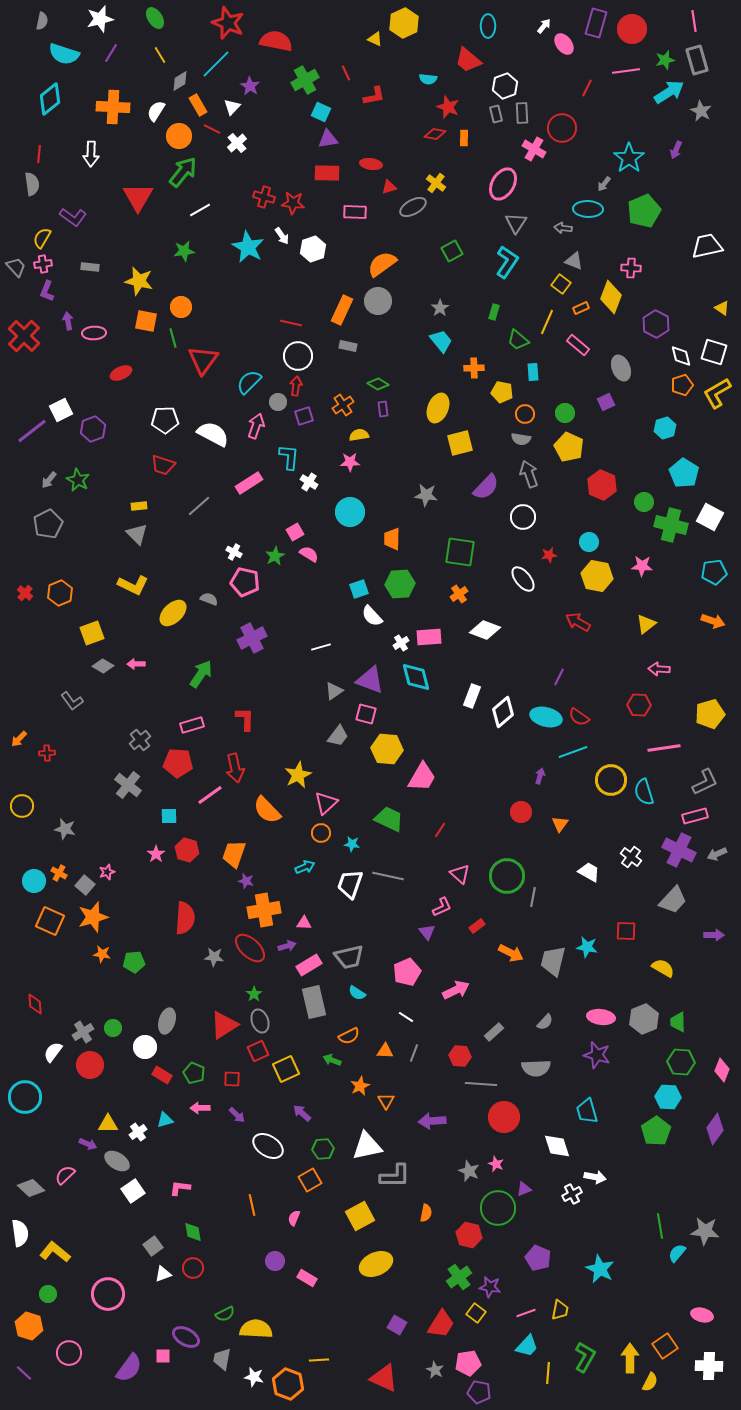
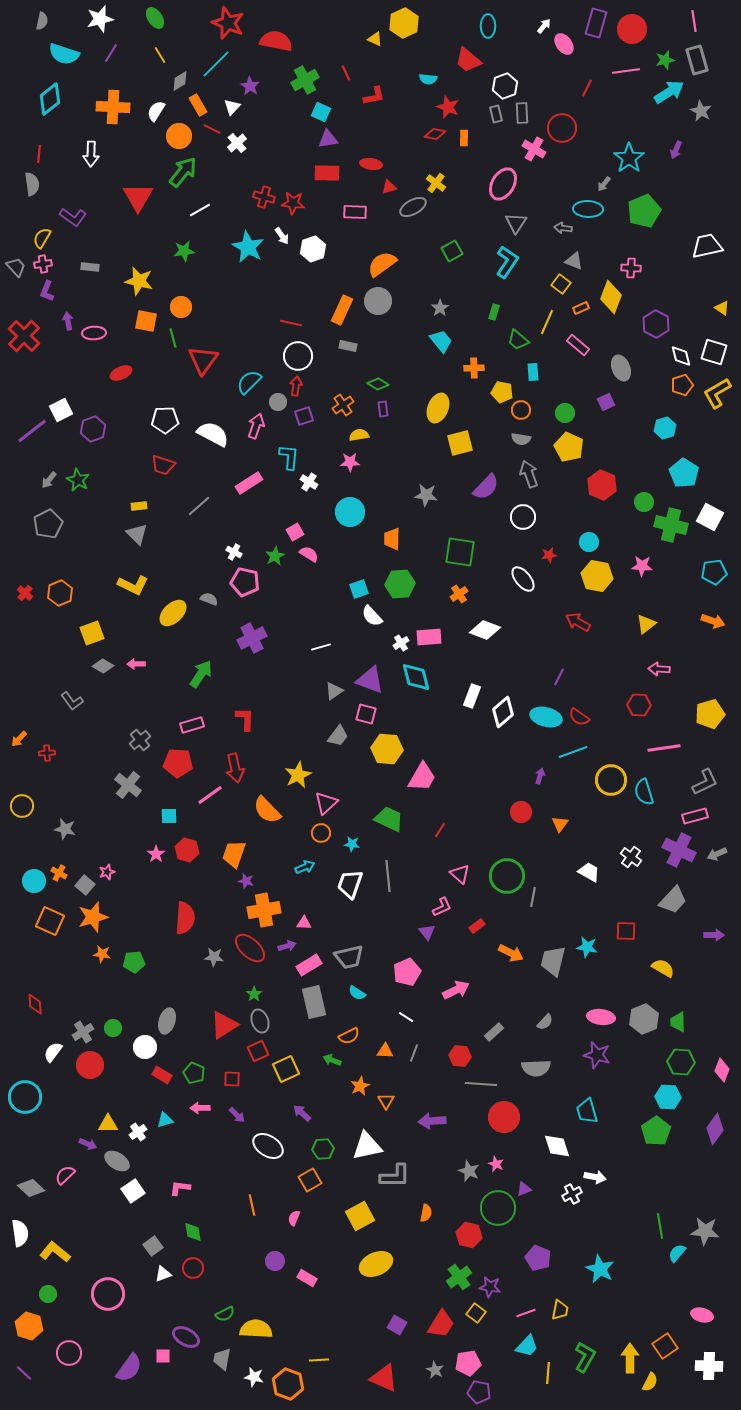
orange circle at (525, 414): moved 4 px left, 4 px up
gray line at (388, 876): rotated 72 degrees clockwise
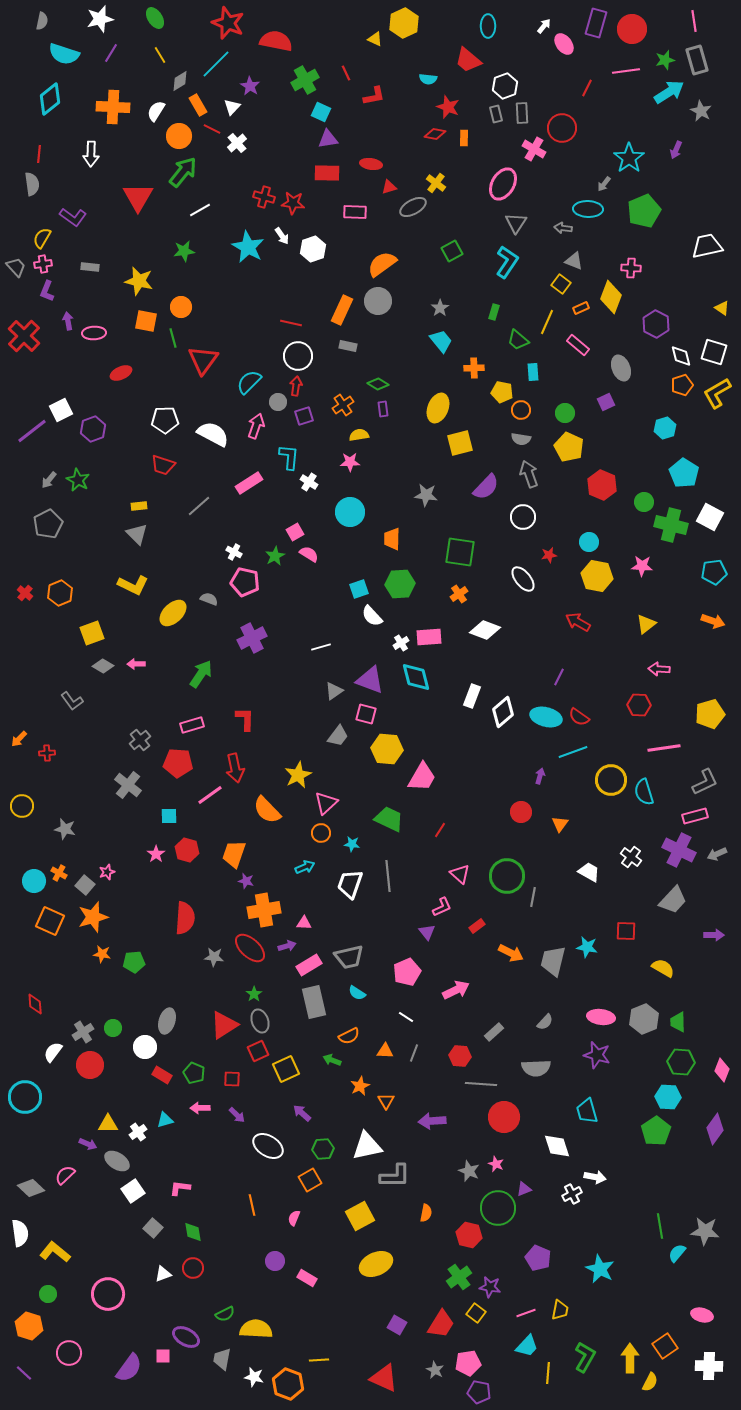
gray square at (153, 1246): moved 18 px up; rotated 12 degrees counterclockwise
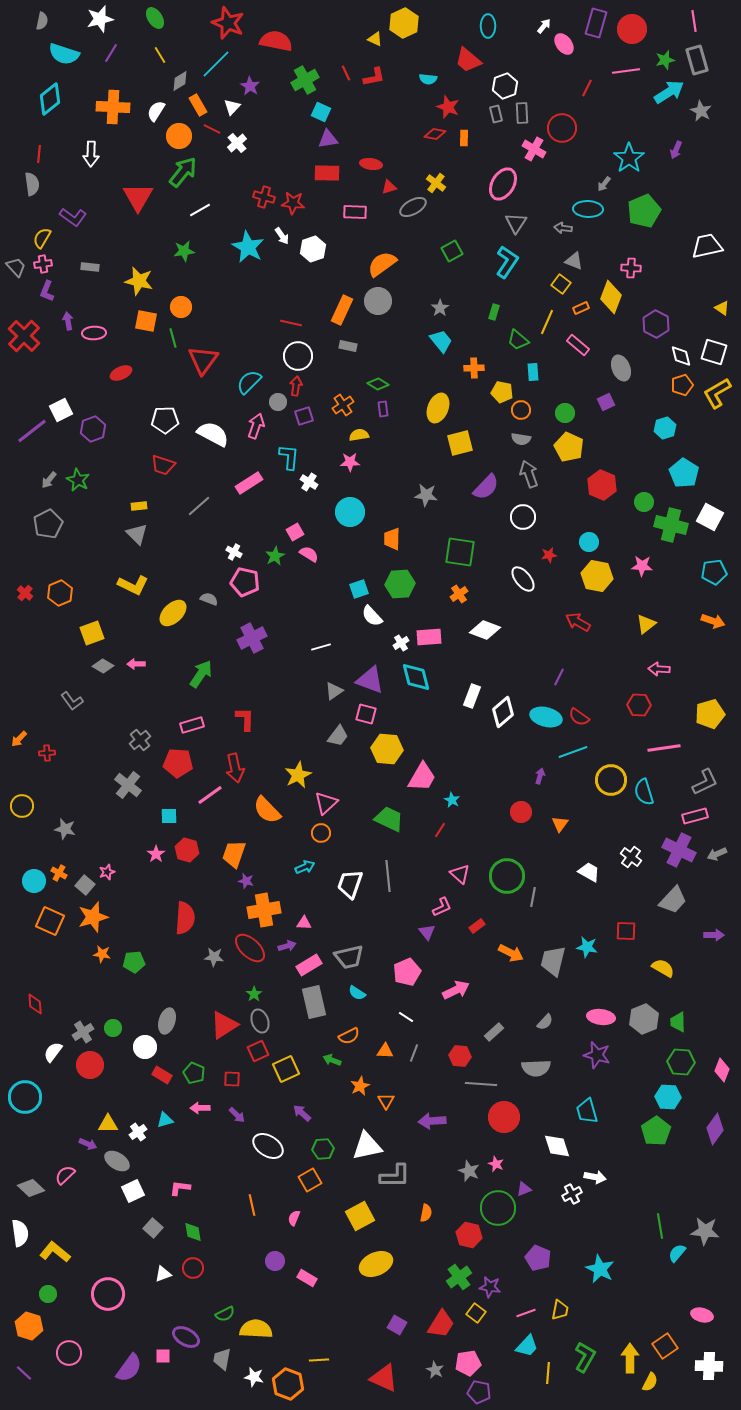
red L-shape at (374, 96): moved 19 px up
cyan star at (352, 844): moved 100 px right, 44 px up; rotated 21 degrees clockwise
white square at (133, 1191): rotated 10 degrees clockwise
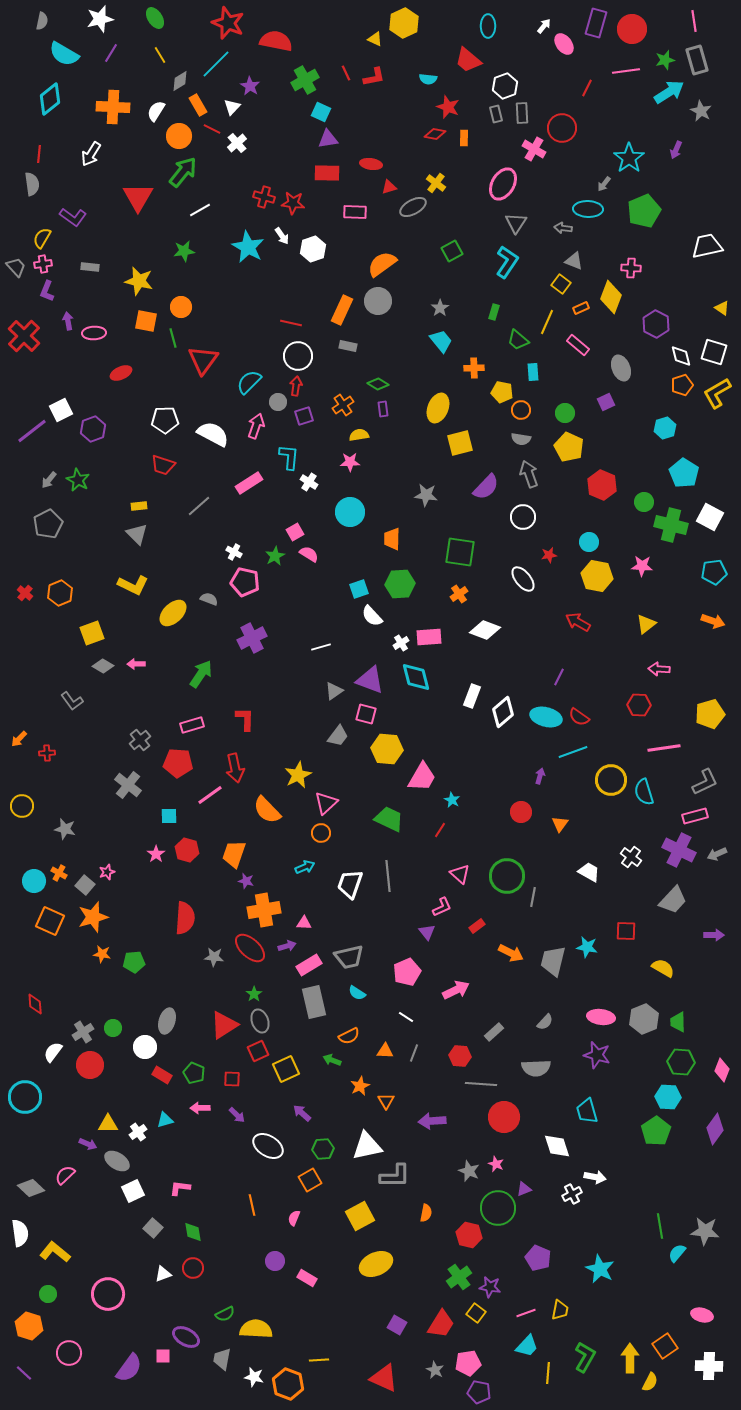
cyan semicircle at (64, 54): rotated 12 degrees clockwise
white arrow at (91, 154): rotated 30 degrees clockwise
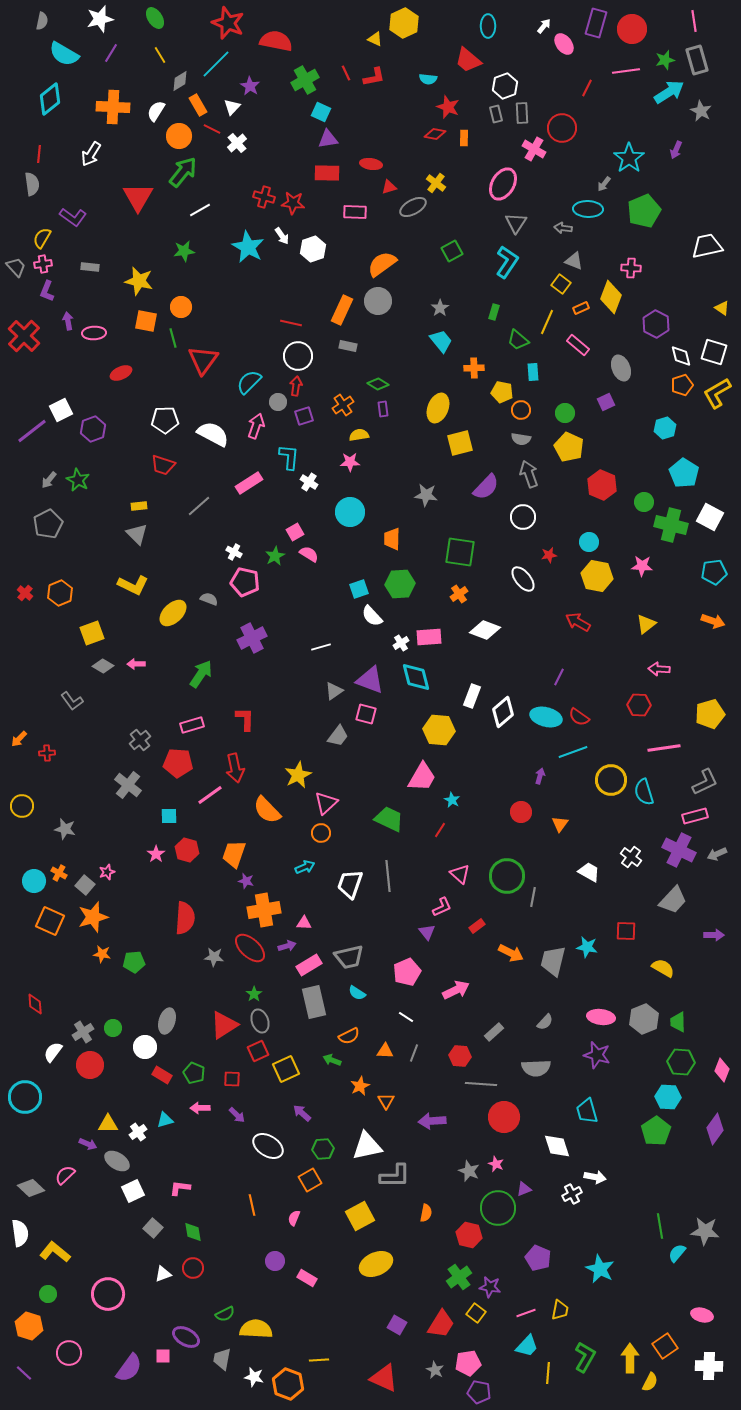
yellow hexagon at (387, 749): moved 52 px right, 19 px up
